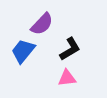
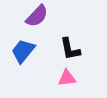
purple semicircle: moved 5 px left, 8 px up
black L-shape: rotated 110 degrees clockwise
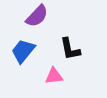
pink triangle: moved 13 px left, 2 px up
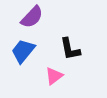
purple semicircle: moved 5 px left, 1 px down
pink triangle: rotated 30 degrees counterclockwise
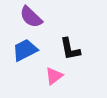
purple semicircle: moved 1 px left; rotated 90 degrees clockwise
blue trapezoid: moved 2 px right, 1 px up; rotated 24 degrees clockwise
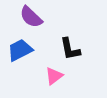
blue trapezoid: moved 5 px left
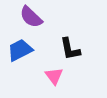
pink triangle: rotated 30 degrees counterclockwise
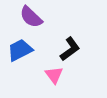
black L-shape: rotated 115 degrees counterclockwise
pink triangle: moved 1 px up
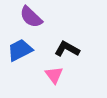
black L-shape: moved 3 px left; rotated 115 degrees counterclockwise
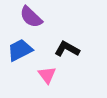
pink triangle: moved 7 px left
